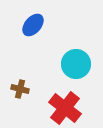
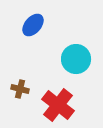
cyan circle: moved 5 px up
red cross: moved 7 px left, 3 px up
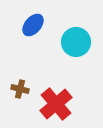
cyan circle: moved 17 px up
red cross: moved 2 px left, 1 px up; rotated 12 degrees clockwise
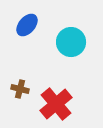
blue ellipse: moved 6 px left
cyan circle: moved 5 px left
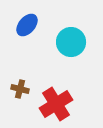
red cross: rotated 8 degrees clockwise
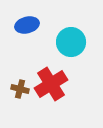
blue ellipse: rotated 35 degrees clockwise
red cross: moved 5 px left, 20 px up
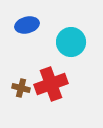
red cross: rotated 12 degrees clockwise
brown cross: moved 1 px right, 1 px up
